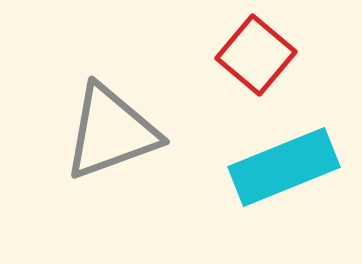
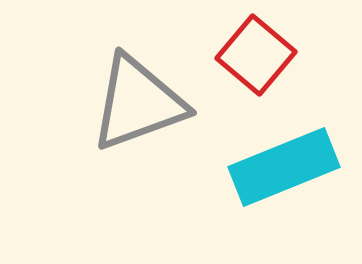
gray triangle: moved 27 px right, 29 px up
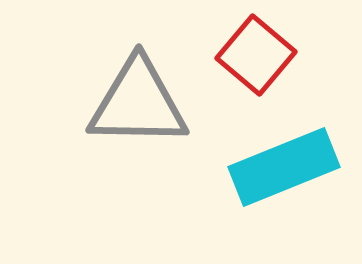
gray triangle: rotated 21 degrees clockwise
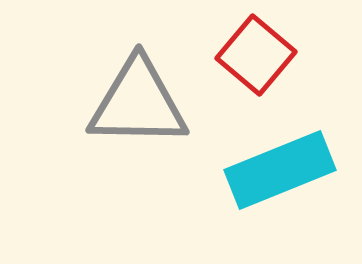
cyan rectangle: moved 4 px left, 3 px down
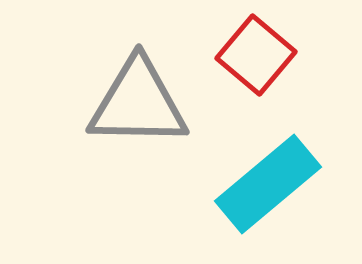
cyan rectangle: moved 12 px left, 14 px down; rotated 18 degrees counterclockwise
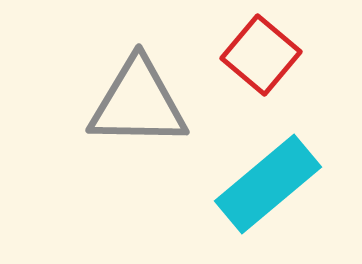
red square: moved 5 px right
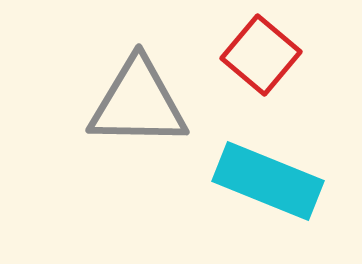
cyan rectangle: moved 3 px up; rotated 62 degrees clockwise
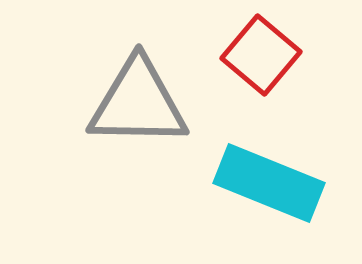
cyan rectangle: moved 1 px right, 2 px down
